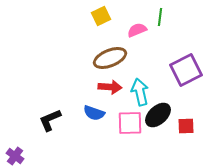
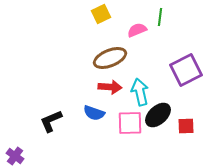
yellow square: moved 2 px up
black L-shape: moved 1 px right, 1 px down
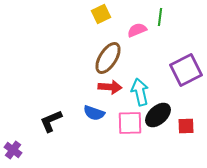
brown ellipse: moved 2 px left; rotated 36 degrees counterclockwise
purple cross: moved 2 px left, 6 px up
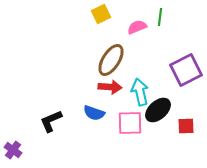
pink semicircle: moved 3 px up
brown ellipse: moved 3 px right, 2 px down
black ellipse: moved 5 px up
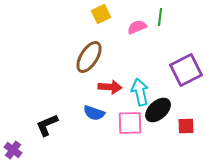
brown ellipse: moved 22 px left, 3 px up
black L-shape: moved 4 px left, 4 px down
